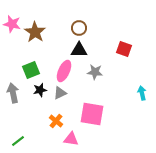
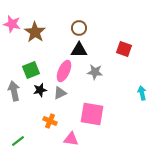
gray arrow: moved 1 px right, 2 px up
orange cross: moved 6 px left; rotated 16 degrees counterclockwise
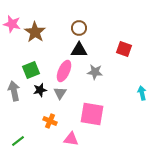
gray triangle: rotated 32 degrees counterclockwise
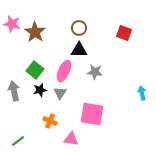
red square: moved 16 px up
green square: moved 4 px right; rotated 30 degrees counterclockwise
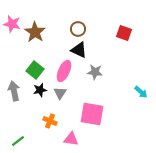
brown circle: moved 1 px left, 1 px down
black triangle: rotated 24 degrees clockwise
cyan arrow: moved 1 px left, 1 px up; rotated 144 degrees clockwise
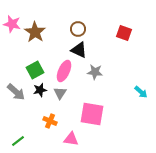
green square: rotated 24 degrees clockwise
gray arrow: moved 2 px right, 1 px down; rotated 144 degrees clockwise
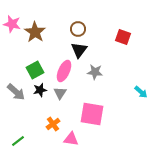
red square: moved 1 px left, 4 px down
black triangle: rotated 42 degrees clockwise
orange cross: moved 3 px right, 3 px down; rotated 32 degrees clockwise
